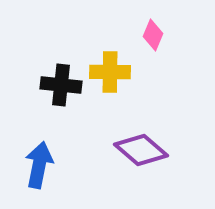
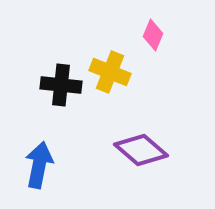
yellow cross: rotated 21 degrees clockwise
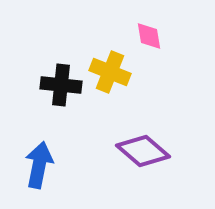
pink diamond: moved 4 px left, 1 px down; rotated 32 degrees counterclockwise
purple diamond: moved 2 px right, 1 px down
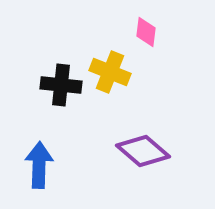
pink diamond: moved 3 px left, 4 px up; rotated 16 degrees clockwise
blue arrow: rotated 9 degrees counterclockwise
